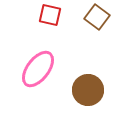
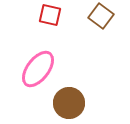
brown square: moved 4 px right, 1 px up
brown circle: moved 19 px left, 13 px down
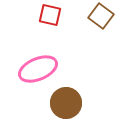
pink ellipse: rotated 30 degrees clockwise
brown circle: moved 3 px left
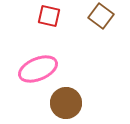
red square: moved 1 px left, 1 px down
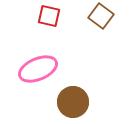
brown circle: moved 7 px right, 1 px up
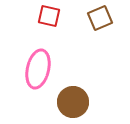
brown square: moved 1 px left, 2 px down; rotated 30 degrees clockwise
pink ellipse: rotated 54 degrees counterclockwise
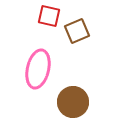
brown square: moved 23 px left, 13 px down
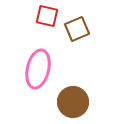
red square: moved 2 px left
brown square: moved 2 px up
